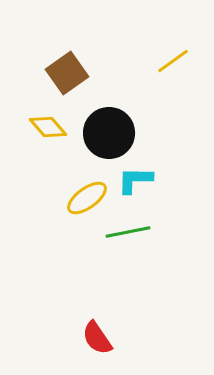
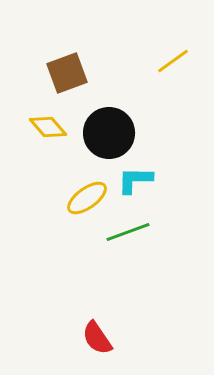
brown square: rotated 15 degrees clockwise
green line: rotated 9 degrees counterclockwise
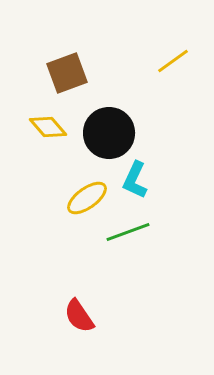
cyan L-shape: rotated 66 degrees counterclockwise
red semicircle: moved 18 px left, 22 px up
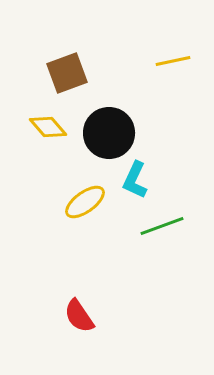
yellow line: rotated 24 degrees clockwise
yellow ellipse: moved 2 px left, 4 px down
green line: moved 34 px right, 6 px up
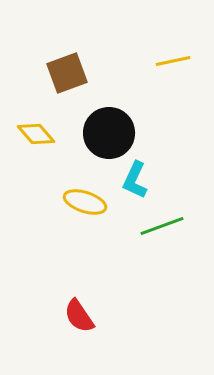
yellow diamond: moved 12 px left, 7 px down
yellow ellipse: rotated 54 degrees clockwise
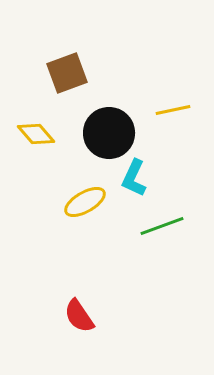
yellow line: moved 49 px down
cyan L-shape: moved 1 px left, 2 px up
yellow ellipse: rotated 48 degrees counterclockwise
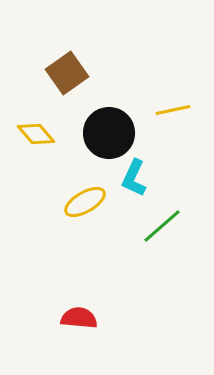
brown square: rotated 15 degrees counterclockwise
green line: rotated 21 degrees counterclockwise
red semicircle: moved 2 px down; rotated 129 degrees clockwise
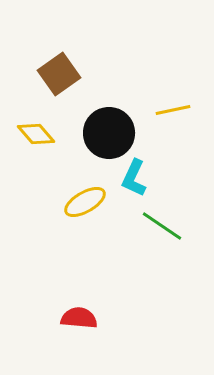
brown square: moved 8 px left, 1 px down
green line: rotated 75 degrees clockwise
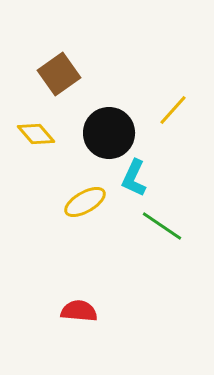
yellow line: rotated 36 degrees counterclockwise
red semicircle: moved 7 px up
